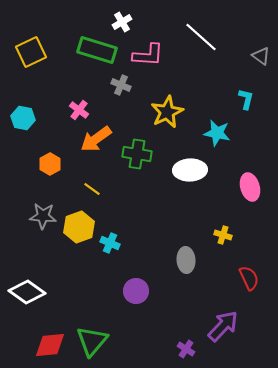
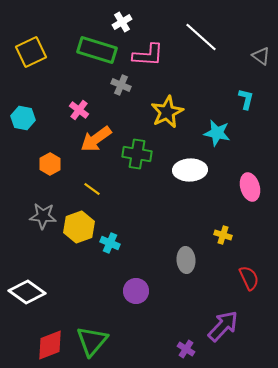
red diamond: rotated 16 degrees counterclockwise
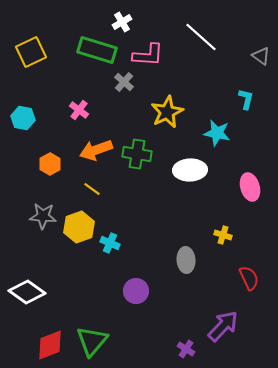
gray cross: moved 3 px right, 3 px up; rotated 18 degrees clockwise
orange arrow: moved 11 px down; rotated 16 degrees clockwise
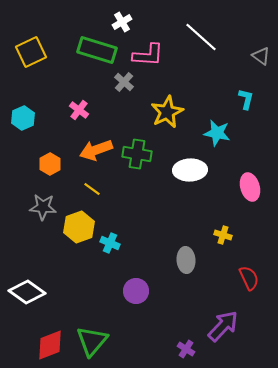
cyan hexagon: rotated 25 degrees clockwise
gray star: moved 9 px up
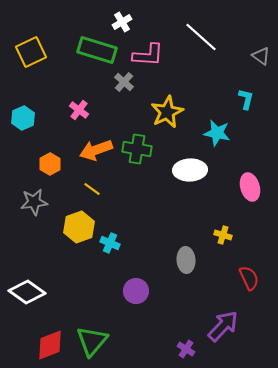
green cross: moved 5 px up
gray star: moved 9 px left, 5 px up; rotated 12 degrees counterclockwise
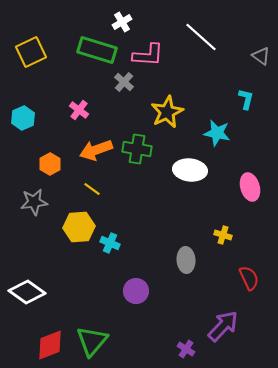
white ellipse: rotated 8 degrees clockwise
yellow hexagon: rotated 16 degrees clockwise
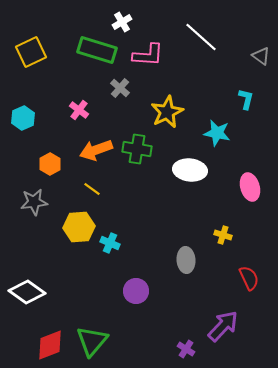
gray cross: moved 4 px left, 6 px down
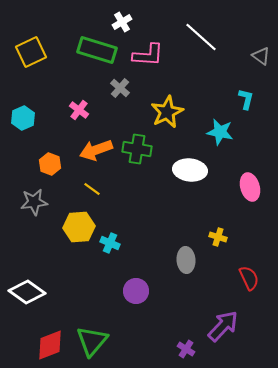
cyan star: moved 3 px right, 1 px up
orange hexagon: rotated 10 degrees counterclockwise
yellow cross: moved 5 px left, 2 px down
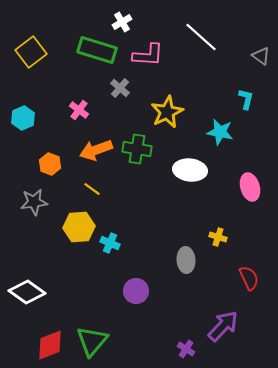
yellow square: rotated 12 degrees counterclockwise
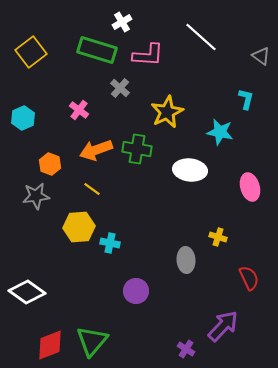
gray star: moved 2 px right, 6 px up
cyan cross: rotated 12 degrees counterclockwise
